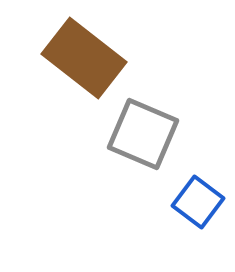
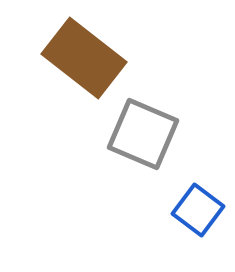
blue square: moved 8 px down
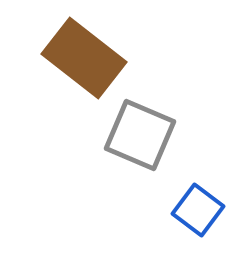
gray square: moved 3 px left, 1 px down
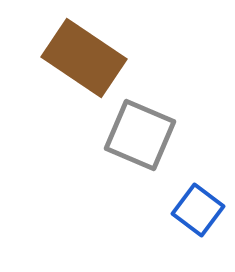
brown rectangle: rotated 4 degrees counterclockwise
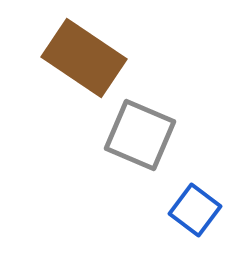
blue square: moved 3 px left
